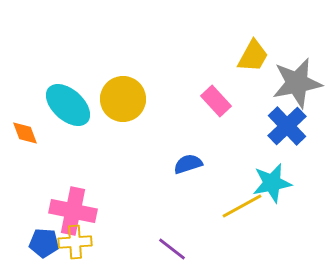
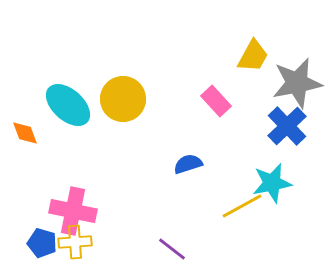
blue pentagon: moved 2 px left; rotated 12 degrees clockwise
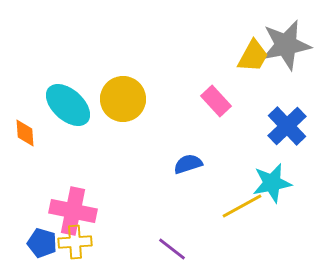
gray star: moved 11 px left, 38 px up
orange diamond: rotated 16 degrees clockwise
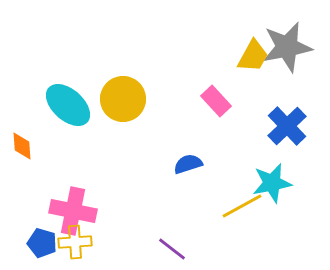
gray star: moved 1 px right, 2 px down
orange diamond: moved 3 px left, 13 px down
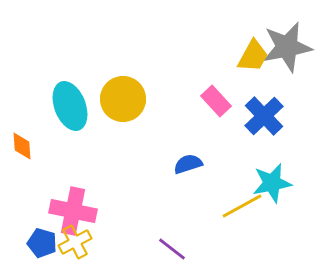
cyan ellipse: moved 2 px right, 1 px down; rotated 27 degrees clockwise
blue cross: moved 23 px left, 10 px up
yellow cross: rotated 24 degrees counterclockwise
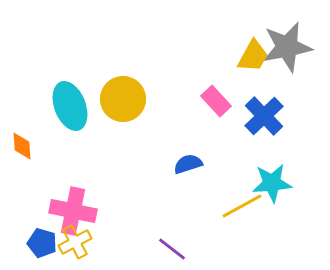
cyan star: rotated 6 degrees clockwise
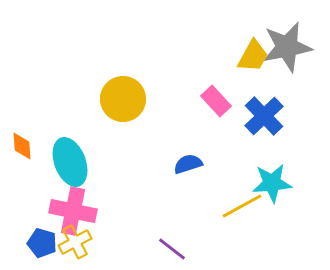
cyan ellipse: moved 56 px down
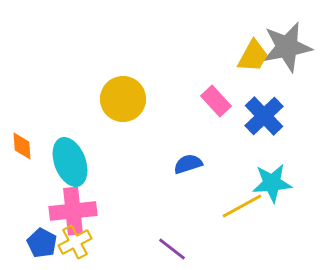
pink cross: rotated 18 degrees counterclockwise
blue pentagon: rotated 12 degrees clockwise
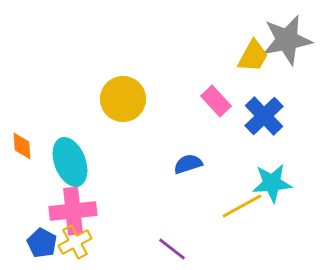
gray star: moved 7 px up
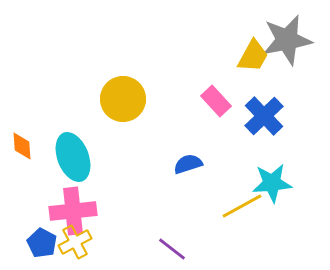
cyan ellipse: moved 3 px right, 5 px up
